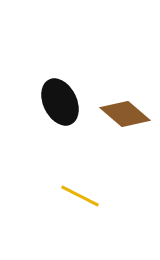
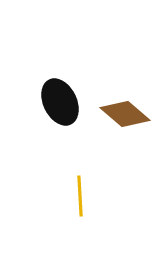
yellow line: rotated 60 degrees clockwise
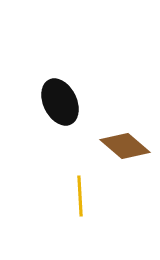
brown diamond: moved 32 px down
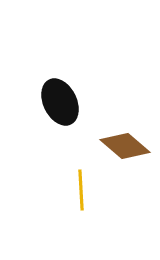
yellow line: moved 1 px right, 6 px up
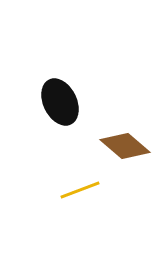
yellow line: moved 1 px left; rotated 72 degrees clockwise
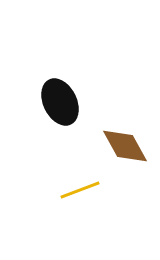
brown diamond: rotated 21 degrees clockwise
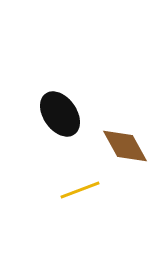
black ellipse: moved 12 px down; rotated 9 degrees counterclockwise
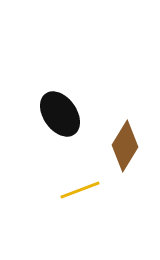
brown diamond: rotated 60 degrees clockwise
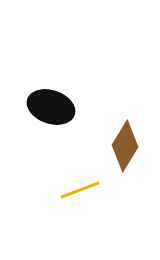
black ellipse: moved 9 px left, 7 px up; rotated 36 degrees counterclockwise
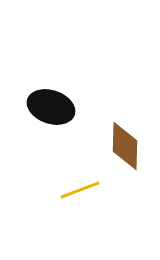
brown diamond: rotated 30 degrees counterclockwise
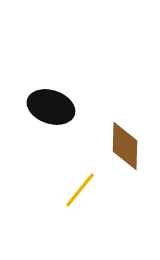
yellow line: rotated 30 degrees counterclockwise
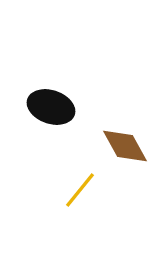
brown diamond: rotated 30 degrees counterclockwise
